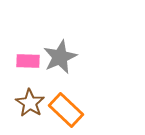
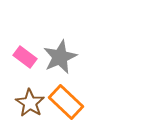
pink rectangle: moved 3 px left, 4 px up; rotated 35 degrees clockwise
orange rectangle: moved 8 px up
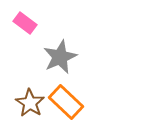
pink rectangle: moved 34 px up
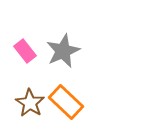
pink rectangle: moved 28 px down; rotated 15 degrees clockwise
gray star: moved 3 px right, 6 px up
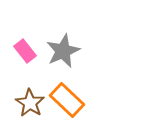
orange rectangle: moved 1 px right, 2 px up
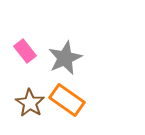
gray star: moved 2 px right, 7 px down
orange rectangle: rotated 8 degrees counterclockwise
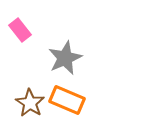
pink rectangle: moved 5 px left, 21 px up
orange rectangle: rotated 12 degrees counterclockwise
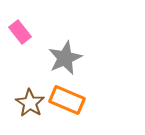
pink rectangle: moved 2 px down
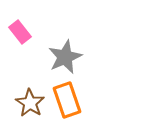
gray star: moved 1 px up
orange rectangle: rotated 48 degrees clockwise
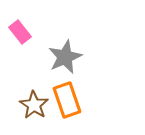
brown star: moved 4 px right, 2 px down
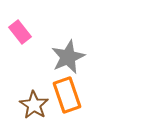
gray star: moved 3 px right
orange rectangle: moved 5 px up
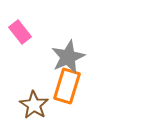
orange rectangle: moved 9 px up; rotated 36 degrees clockwise
